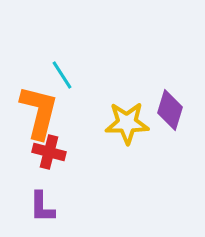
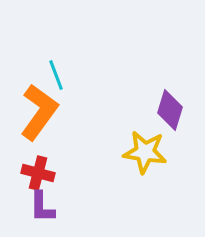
cyan line: moved 6 px left; rotated 12 degrees clockwise
orange L-shape: rotated 22 degrees clockwise
yellow star: moved 18 px right, 29 px down; rotated 9 degrees clockwise
red cross: moved 11 px left, 21 px down
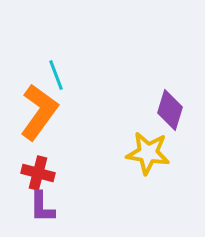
yellow star: moved 3 px right, 1 px down
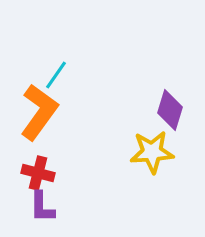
cyan line: rotated 56 degrees clockwise
yellow star: moved 4 px right, 1 px up; rotated 12 degrees counterclockwise
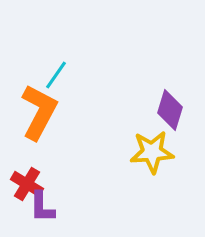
orange L-shape: rotated 8 degrees counterclockwise
red cross: moved 11 px left, 11 px down; rotated 16 degrees clockwise
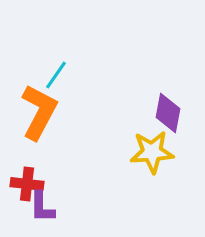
purple diamond: moved 2 px left, 3 px down; rotated 6 degrees counterclockwise
red cross: rotated 24 degrees counterclockwise
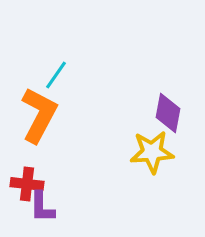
orange L-shape: moved 3 px down
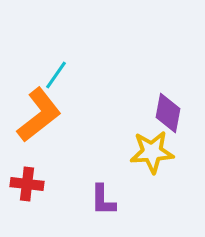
orange L-shape: rotated 24 degrees clockwise
purple L-shape: moved 61 px right, 7 px up
